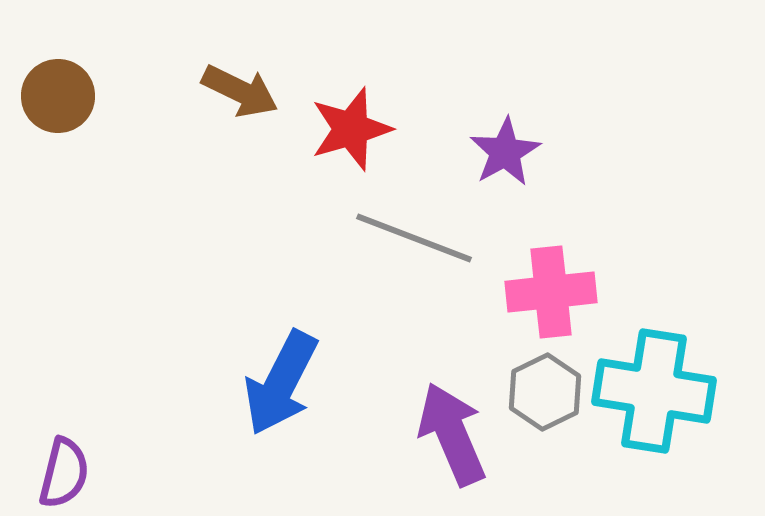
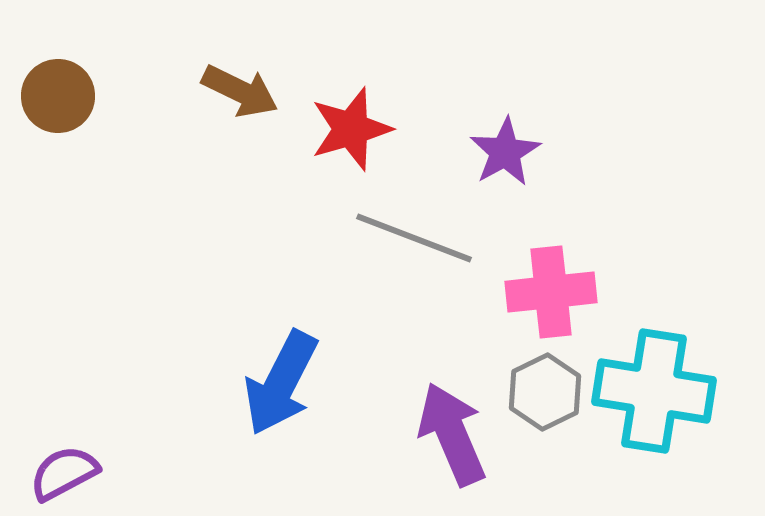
purple semicircle: rotated 132 degrees counterclockwise
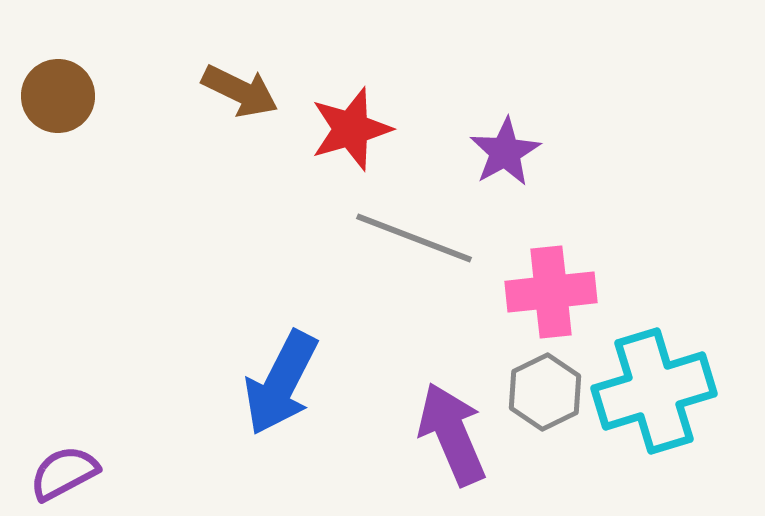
cyan cross: rotated 26 degrees counterclockwise
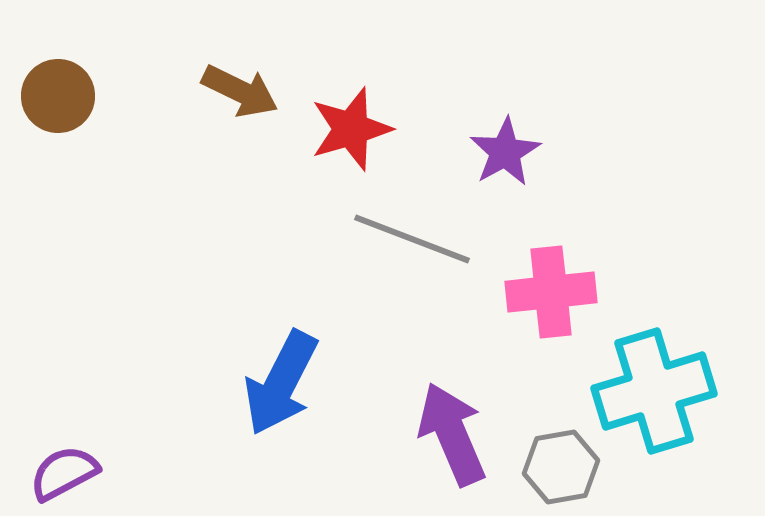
gray line: moved 2 px left, 1 px down
gray hexagon: moved 16 px right, 75 px down; rotated 16 degrees clockwise
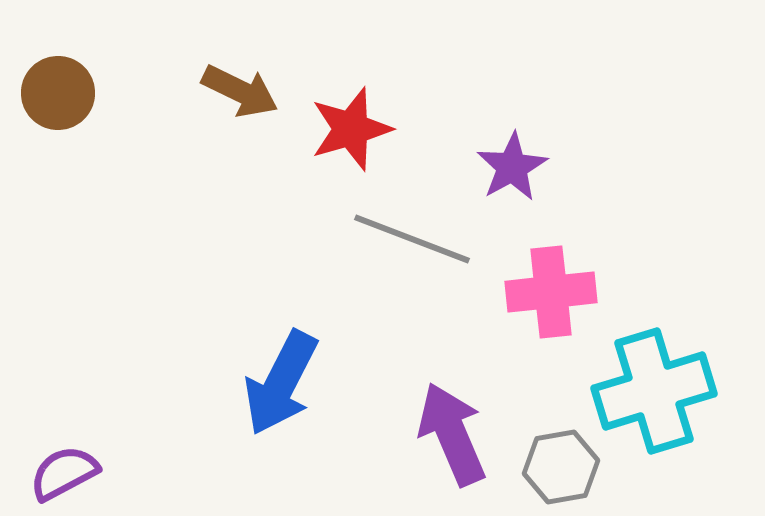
brown circle: moved 3 px up
purple star: moved 7 px right, 15 px down
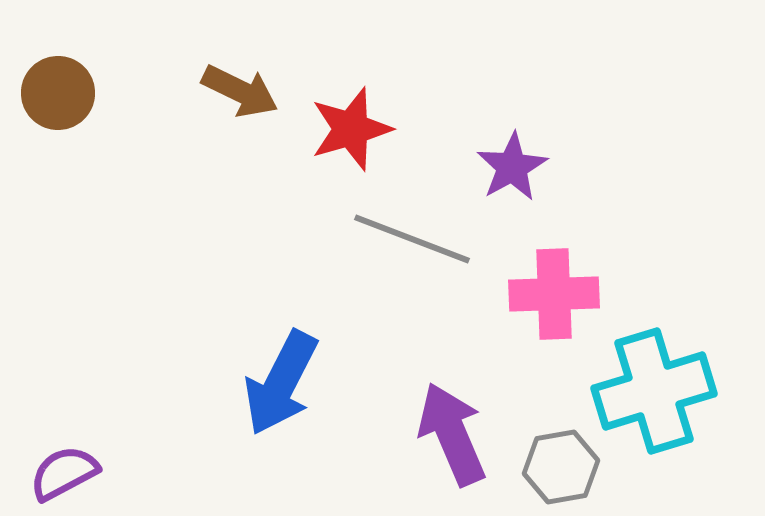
pink cross: moved 3 px right, 2 px down; rotated 4 degrees clockwise
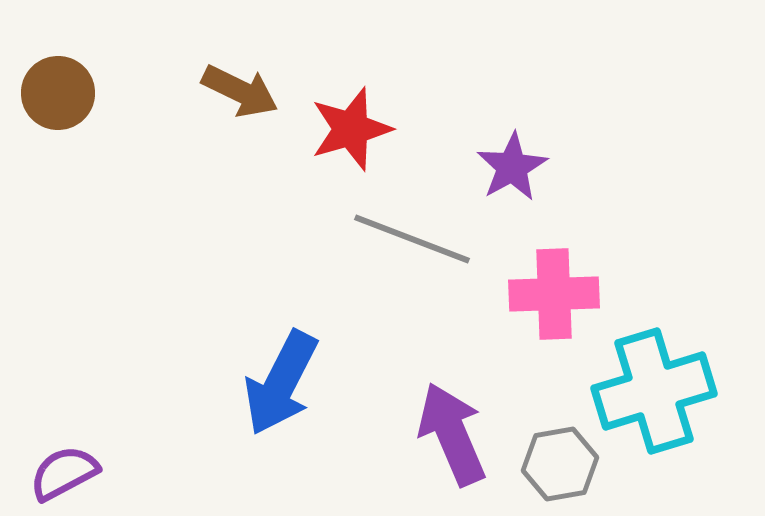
gray hexagon: moved 1 px left, 3 px up
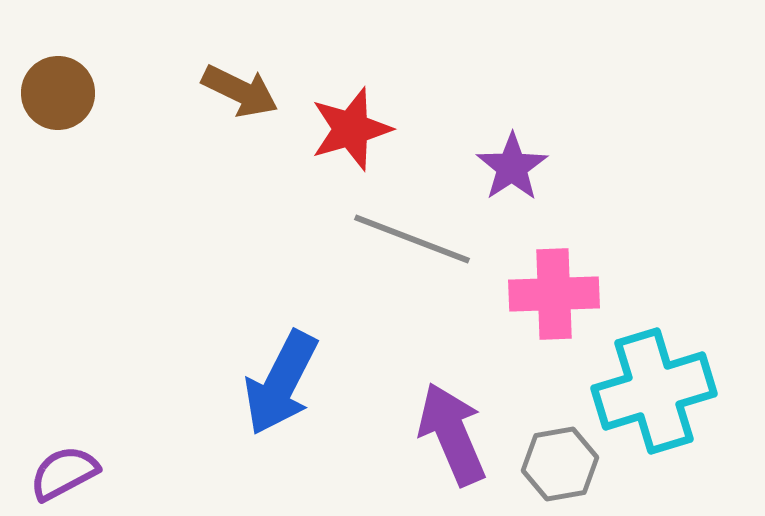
purple star: rotated 4 degrees counterclockwise
